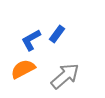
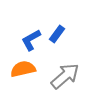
orange semicircle: rotated 15 degrees clockwise
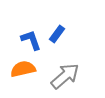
blue L-shape: rotated 100 degrees clockwise
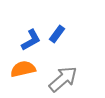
blue L-shape: rotated 80 degrees clockwise
gray arrow: moved 2 px left, 3 px down
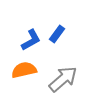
orange semicircle: moved 1 px right, 1 px down
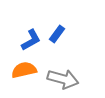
gray arrow: rotated 56 degrees clockwise
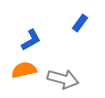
blue rectangle: moved 23 px right, 11 px up
